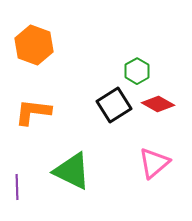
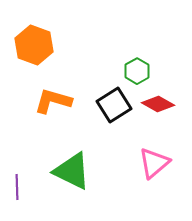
orange L-shape: moved 20 px right, 11 px up; rotated 9 degrees clockwise
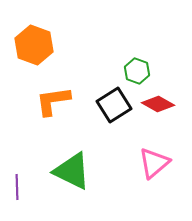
green hexagon: rotated 10 degrees counterclockwise
orange L-shape: rotated 24 degrees counterclockwise
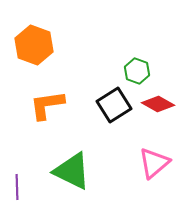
orange L-shape: moved 6 px left, 4 px down
